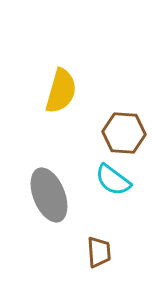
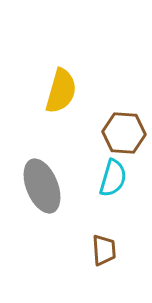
cyan semicircle: moved 2 px up; rotated 111 degrees counterclockwise
gray ellipse: moved 7 px left, 9 px up
brown trapezoid: moved 5 px right, 2 px up
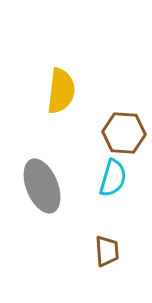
yellow semicircle: rotated 9 degrees counterclockwise
brown trapezoid: moved 3 px right, 1 px down
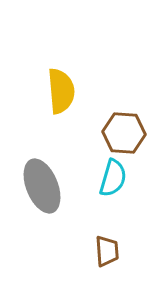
yellow semicircle: rotated 12 degrees counterclockwise
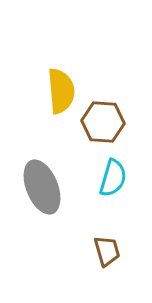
brown hexagon: moved 21 px left, 11 px up
gray ellipse: moved 1 px down
brown trapezoid: rotated 12 degrees counterclockwise
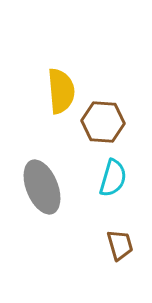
brown trapezoid: moved 13 px right, 6 px up
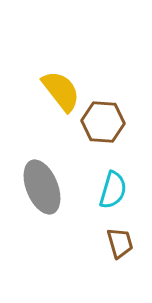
yellow semicircle: rotated 33 degrees counterclockwise
cyan semicircle: moved 12 px down
brown trapezoid: moved 2 px up
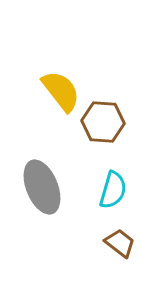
brown trapezoid: rotated 36 degrees counterclockwise
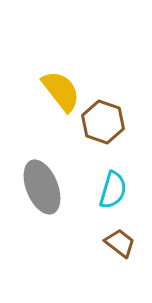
brown hexagon: rotated 15 degrees clockwise
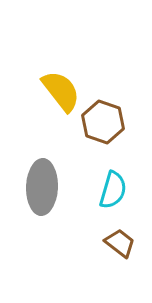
gray ellipse: rotated 24 degrees clockwise
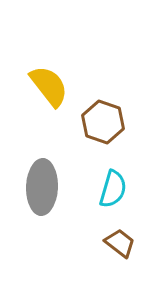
yellow semicircle: moved 12 px left, 5 px up
cyan semicircle: moved 1 px up
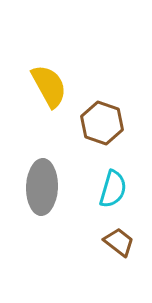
yellow semicircle: rotated 9 degrees clockwise
brown hexagon: moved 1 px left, 1 px down
brown trapezoid: moved 1 px left, 1 px up
